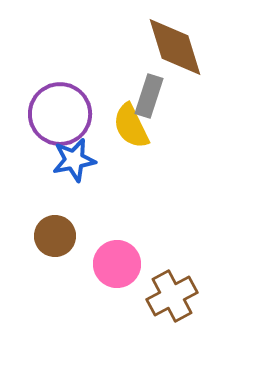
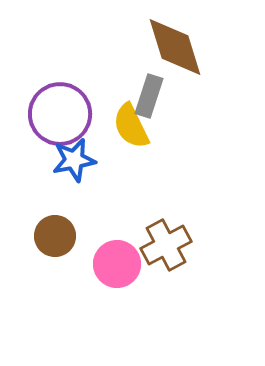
brown cross: moved 6 px left, 51 px up
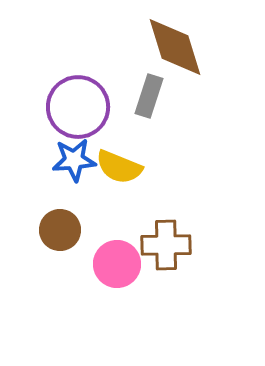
purple circle: moved 18 px right, 7 px up
yellow semicircle: moved 12 px left, 41 px down; rotated 42 degrees counterclockwise
blue star: rotated 6 degrees clockwise
brown circle: moved 5 px right, 6 px up
brown cross: rotated 27 degrees clockwise
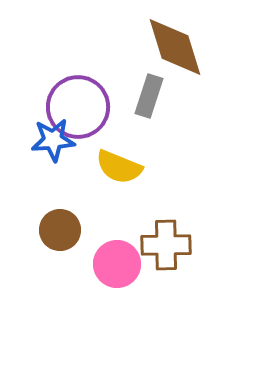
blue star: moved 21 px left, 20 px up
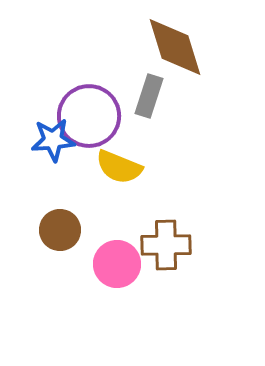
purple circle: moved 11 px right, 9 px down
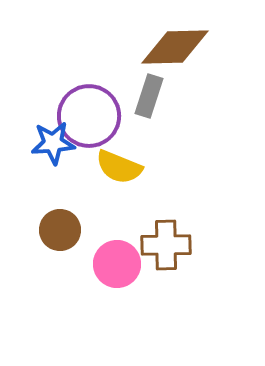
brown diamond: rotated 74 degrees counterclockwise
blue star: moved 3 px down
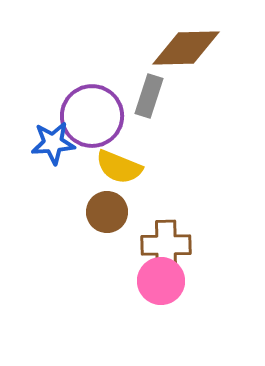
brown diamond: moved 11 px right, 1 px down
purple circle: moved 3 px right
brown circle: moved 47 px right, 18 px up
pink circle: moved 44 px right, 17 px down
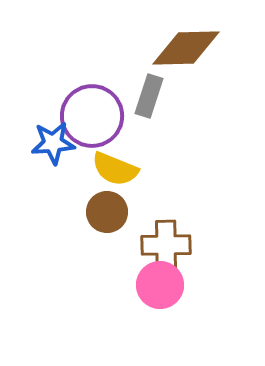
yellow semicircle: moved 4 px left, 2 px down
pink circle: moved 1 px left, 4 px down
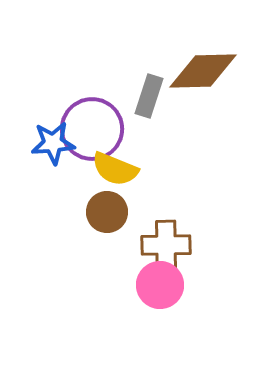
brown diamond: moved 17 px right, 23 px down
purple circle: moved 13 px down
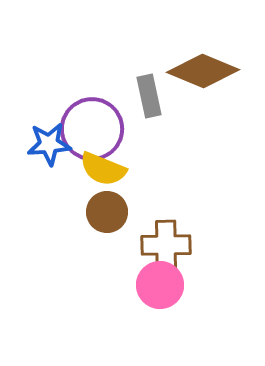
brown diamond: rotated 24 degrees clockwise
gray rectangle: rotated 30 degrees counterclockwise
blue star: moved 4 px left, 1 px down
yellow semicircle: moved 12 px left
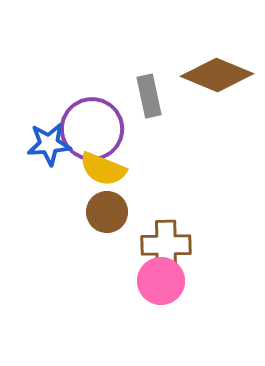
brown diamond: moved 14 px right, 4 px down
pink circle: moved 1 px right, 4 px up
